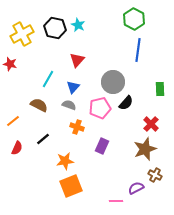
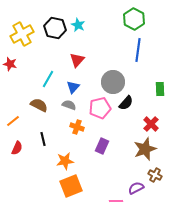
black line: rotated 64 degrees counterclockwise
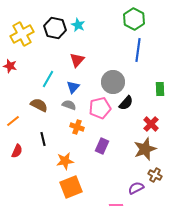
red star: moved 2 px down
red semicircle: moved 3 px down
orange square: moved 1 px down
pink line: moved 4 px down
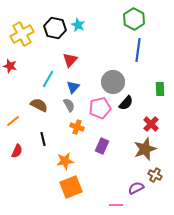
red triangle: moved 7 px left
gray semicircle: rotated 40 degrees clockwise
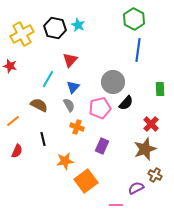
orange square: moved 15 px right, 6 px up; rotated 15 degrees counterclockwise
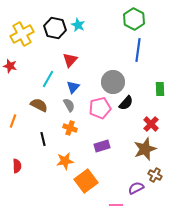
orange line: rotated 32 degrees counterclockwise
orange cross: moved 7 px left, 1 px down
purple rectangle: rotated 49 degrees clockwise
red semicircle: moved 15 px down; rotated 24 degrees counterclockwise
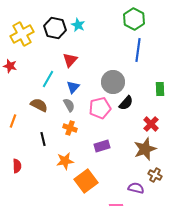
purple semicircle: rotated 42 degrees clockwise
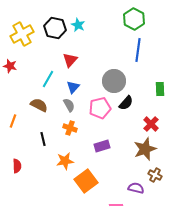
gray circle: moved 1 px right, 1 px up
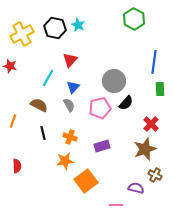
blue line: moved 16 px right, 12 px down
cyan line: moved 1 px up
orange cross: moved 9 px down
black line: moved 6 px up
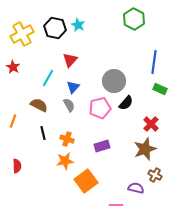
red star: moved 3 px right, 1 px down; rotated 16 degrees clockwise
green rectangle: rotated 64 degrees counterclockwise
orange cross: moved 3 px left, 2 px down
